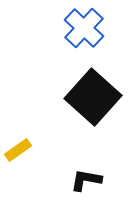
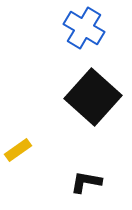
blue cross: rotated 12 degrees counterclockwise
black L-shape: moved 2 px down
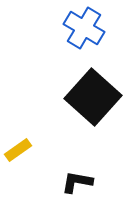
black L-shape: moved 9 px left
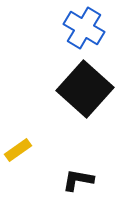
black square: moved 8 px left, 8 px up
black L-shape: moved 1 px right, 2 px up
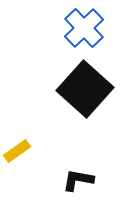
blue cross: rotated 15 degrees clockwise
yellow rectangle: moved 1 px left, 1 px down
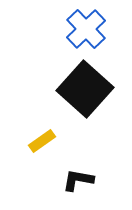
blue cross: moved 2 px right, 1 px down
yellow rectangle: moved 25 px right, 10 px up
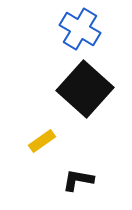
blue cross: moved 6 px left; rotated 15 degrees counterclockwise
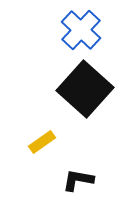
blue cross: moved 1 px right, 1 px down; rotated 12 degrees clockwise
yellow rectangle: moved 1 px down
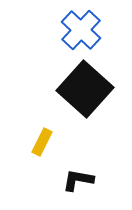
yellow rectangle: rotated 28 degrees counterclockwise
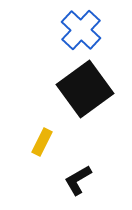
black square: rotated 12 degrees clockwise
black L-shape: rotated 40 degrees counterclockwise
